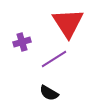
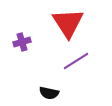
purple line: moved 22 px right, 2 px down
black semicircle: rotated 18 degrees counterclockwise
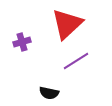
red triangle: moved 1 px left, 1 px down; rotated 20 degrees clockwise
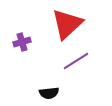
black semicircle: rotated 18 degrees counterclockwise
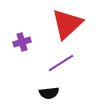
purple line: moved 15 px left, 2 px down
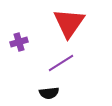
red triangle: moved 2 px right, 1 px up; rotated 12 degrees counterclockwise
purple cross: moved 3 px left
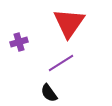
black semicircle: rotated 60 degrees clockwise
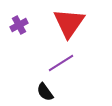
purple cross: moved 17 px up; rotated 12 degrees counterclockwise
black semicircle: moved 4 px left, 1 px up
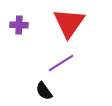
purple cross: rotated 30 degrees clockwise
black semicircle: moved 1 px left, 1 px up
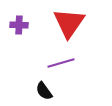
purple line: rotated 16 degrees clockwise
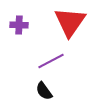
red triangle: moved 1 px right, 1 px up
purple line: moved 10 px left, 2 px up; rotated 12 degrees counterclockwise
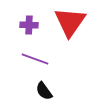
purple cross: moved 10 px right
purple line: moved 16 px left, 2 px up; rotated 48 degrees clockwise
